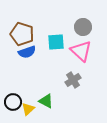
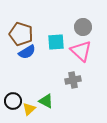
brown pentagon: moved 1 px left
blue semicircle: rotated 12 degrees counterclockwise
gray cross: rotated 21 degrees clockwise
black circle: moved 1 px up
yellow triangle: moved 1 px right
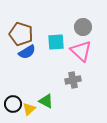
black circle: moved 3 px down
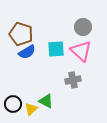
cyan square: moved 7 px down
yellow triangle: moved 2 px right
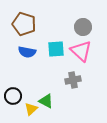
brown pentagon: moved 3 px right, 10 px up
blue semicircle: rotated 42 degrees clockwise
black circle: moved 8 px up
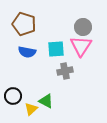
pink triangle: moved 5 px up; rotated 20 degrees clockwise
gray cross: moved 8 px left, 9 px up
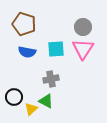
pink triangle: moved 2 px right, 3 px down
gray cross: moved 14 px left, 8 px down
black circle: moved 1 px right, 1 px down
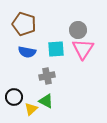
gray circle: moved 5 px left, 3 px down
gray cross: moved 4 px left, 3 px up
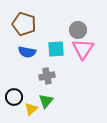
green triangle: rotated 42 degrees clockwise
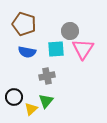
gray circle: moved 8 px left, 1 px down
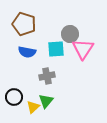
gray circle: moved 3 px down
yellow triangle: moved 2 px right, 2 px up
